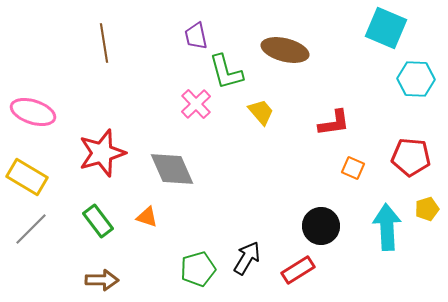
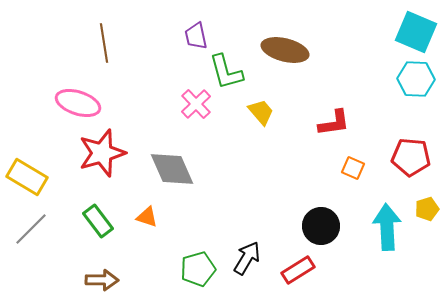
cyan square: moved 30 px right, 4 px down
pink ellipse: moved 45 px right, 9 px up
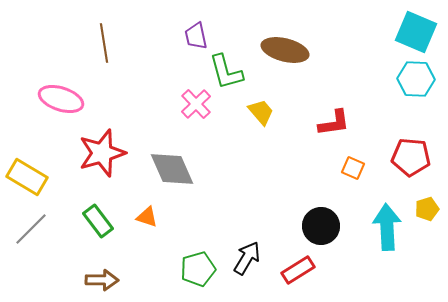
pink ellipse: moved 17 px left, 4 px up
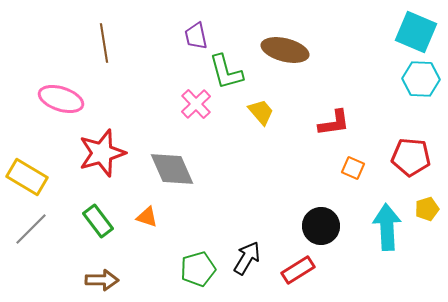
cyan hexagon: moved 5 px right
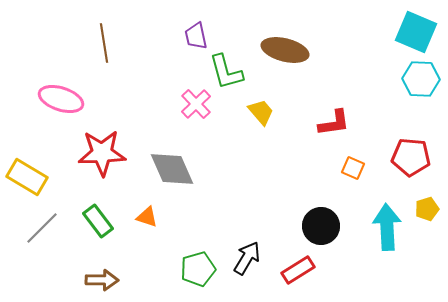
red star: rotated 15 degrees clockwise
gray line: moved 11 px right, 1 px up
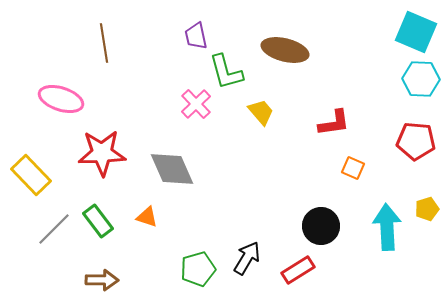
red pentagon: moved 5 px right, 16 px up
yellow rectangle: moved 4 px right, 2 px up; rotated 15 degrees clockwise
gray line: moved 12 px right, 1 px down
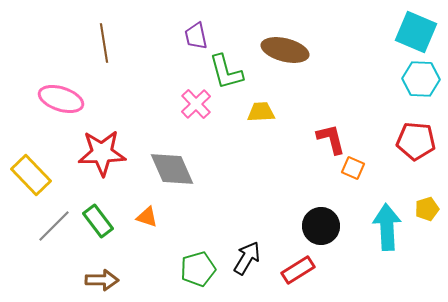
yellow trapezoid: rotated 52 degrees counterclockwise
red L-shape: moved 3 px left, 16 px down; rotated 96 degrees counterclockwise
gray line: moved 3 px up
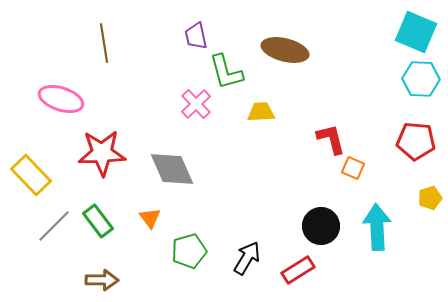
yellow pentagon: moved 3 px right, 11 px up
orange triangle: moved 3 px right, 1 px down; rotated 35 degrees clockwise
cyan arrow: moved 10 px left
green pentagon: moved 9 px left, 18 px up
